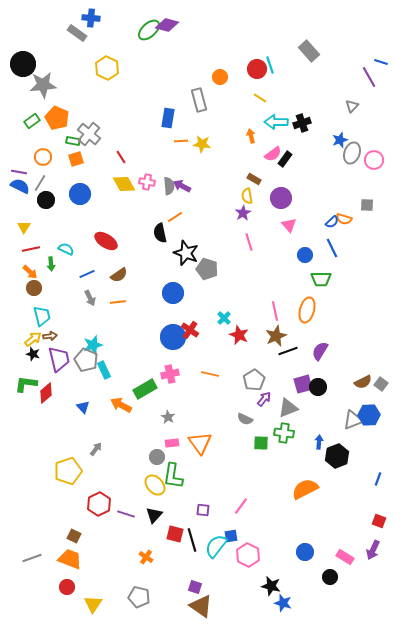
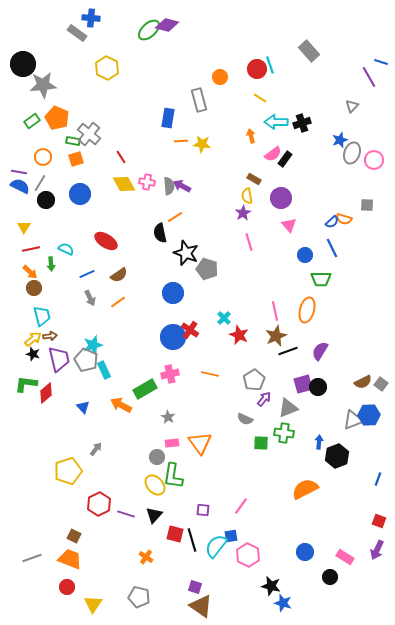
orange line at (118, 302): rotated 28 degrees counterclockwise
purple arrow at (373, 550): moved 4 px right
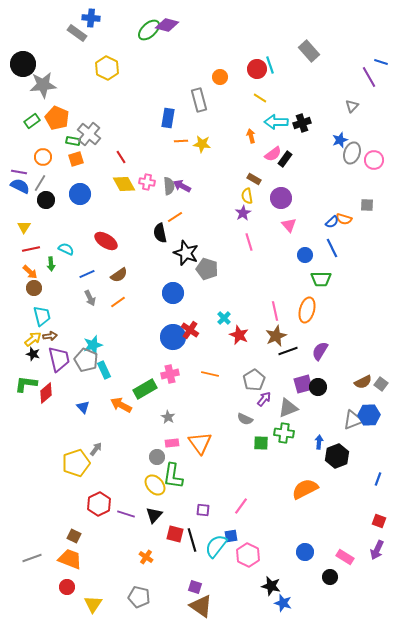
yellow pentagon at (68, 471): moved 8 px right, 8 px up
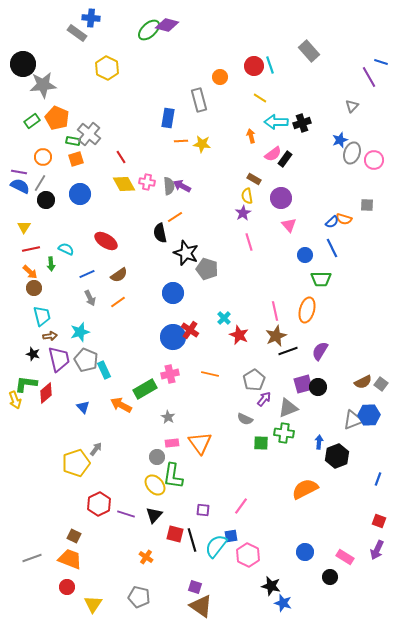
red circle at (257, 69): moved 3 px left, 3 px up
yellow arrow at (33, 339): moved 18 px left, 61 px down; rotated 108 degrees clockwise
cyan star at (93, 345): moved 13 px left, 13 px up
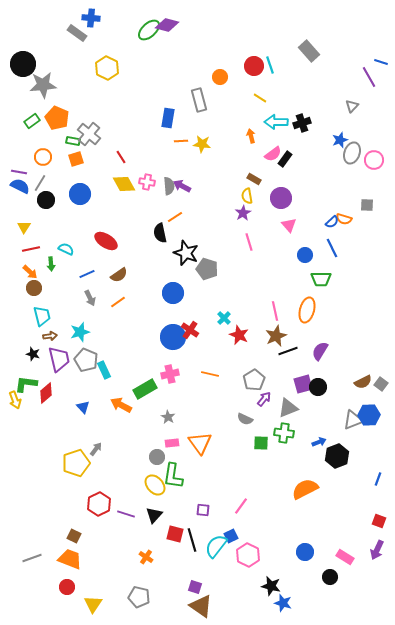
blue arrow at (319, 442): rotated 64 degrees clockwise
blue square at (231, 536): rotated 16 degrees counterclockwise
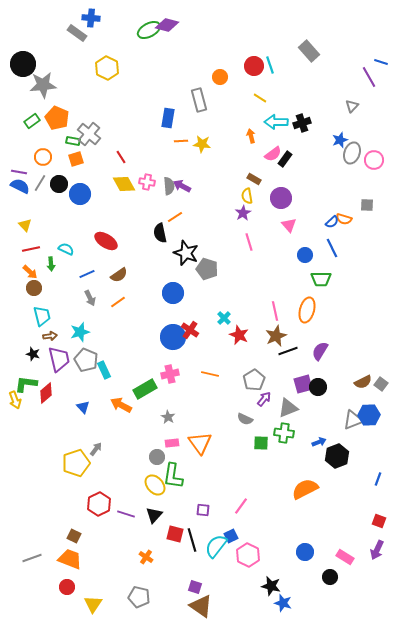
green ellipse at (149, 30): rotated 15 degrees clockwise
black circle at (46, 200): moved 13 px right, 16 px up
yellow triangle at (24, 227): moved 1 px right, 2 px up; rotated 16 degrees counterclockwise
